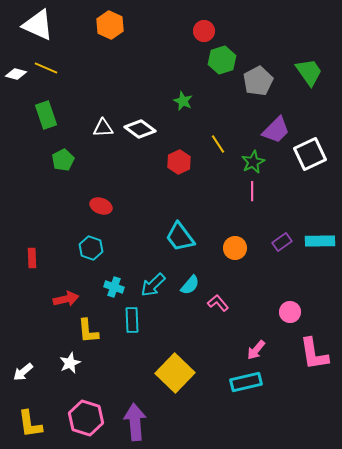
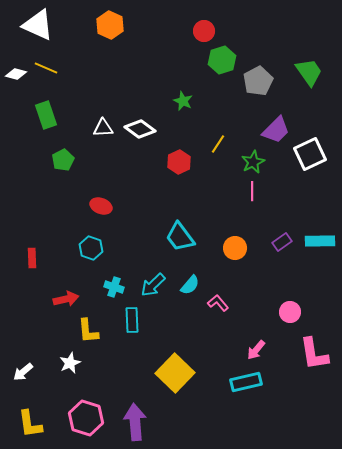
yellow line at (218, 144): rotated 66 degrees clockwise
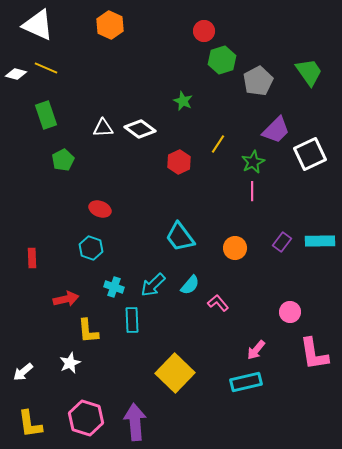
red ellipse at (101, 206): moved 1 px left, 3 px down
purple rectangle at (282, 242): rotated 18 degrees counterclockwise
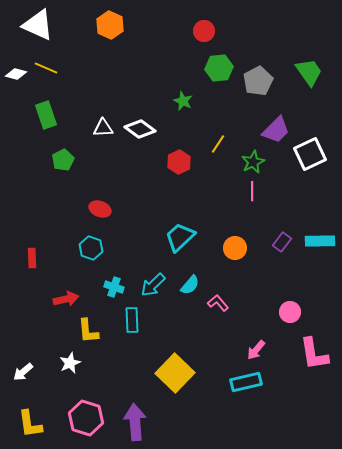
green hexagon at (222, 60): moved 3 px left, 8 px down; rotated 12 degrees clockwise
cyan trapezoid at (180, 237): rotated 84 degrees clockwise
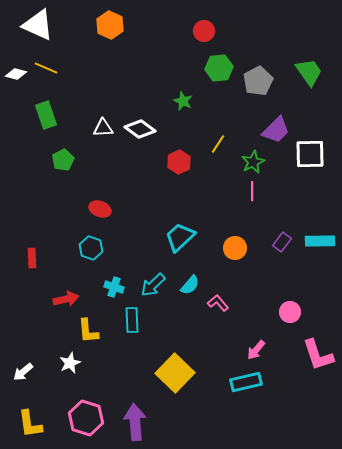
white square at (310, 154): rotated 24 degrees clockwise
pink L-shape at (314, 354): moved 4 px right, 1 px down; rotated 9 degrees counterclockwise
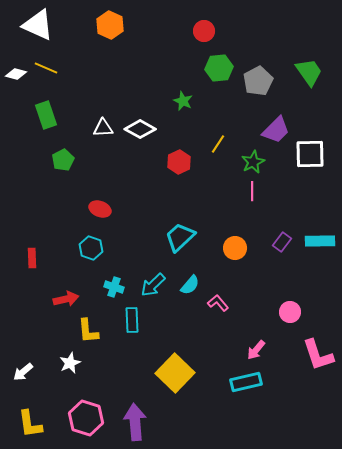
white diamond at (140, 129): rotated 8 degrees counterclockwise
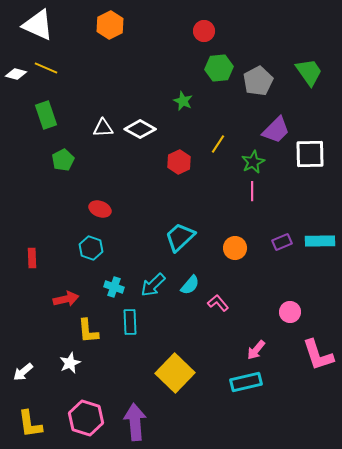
orange hexagon at (110, 25): rotated 8 degrees clockwise
purple rectangle at (282, 242): rotated 30 degrees clockwise
cyan rectangle at (132, 320): moved 2 px left, 2 px down
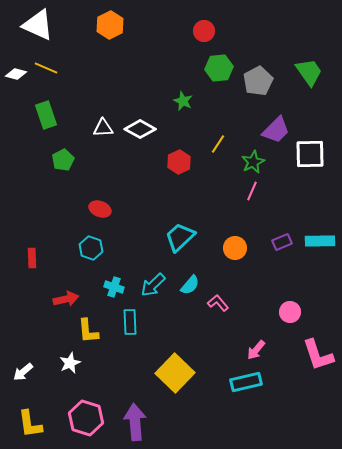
pink line at (252, 191): rotated 24 degrees clockwise
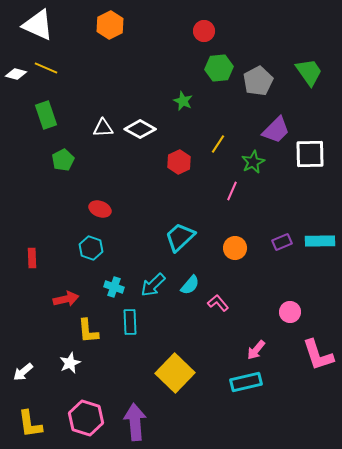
pink line at (252, 191): moved 20 px left
